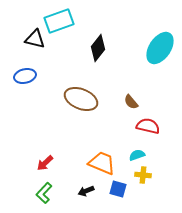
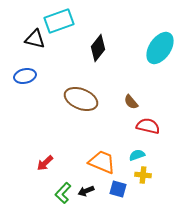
orange trapezoid: moved 1 px up
green L-shape: moved 19 px right
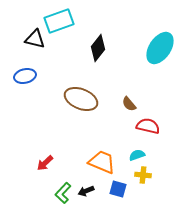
brown semicircle: moved 2 px left, 2 px down
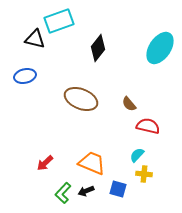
cyan semicircle: rotated 28 degrees counterclockwise
orange trapezoid: moved 10 px left, 1 px down
yellow cross: moved 1 px right, 1 px up
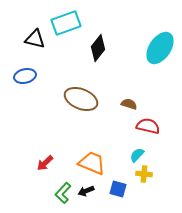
cyan rectangle: moved 7 px right, 2 px down
brown semicircle: rotated 147 degrees clockwise
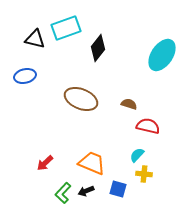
cyan rectangle: moved 5 px down
cyan ellipse: moved 2 px right, 7 px down
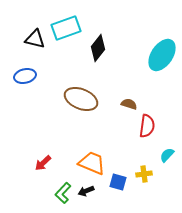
red semicircle: moved 1 px left; rotated 85 degrees clockwise
cyan semicircle: moved 30 px right
red arrow: moved 2 px left
yellow cross: rotated 14 degrees counterclockwise
blue square: moved 7 px up
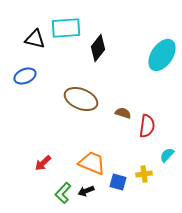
cyan rectangle: rotated 16 degrees clockwise
blue ellipse: rotated 10 degrees counterclockwise
brown semicircle: moved 6 px left, 9 px down
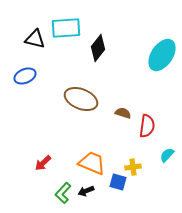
yellow cross: moved 11 px left, 7 px up
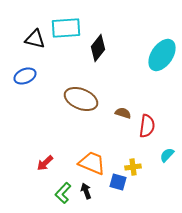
red arrow: moved 2 px right
black arrow: rotated 91 degrees clockwise
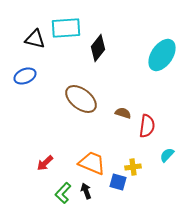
brown ellipse: rotated 16 degrees clockwise
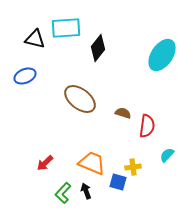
brown ellipse: moved 1 px left
